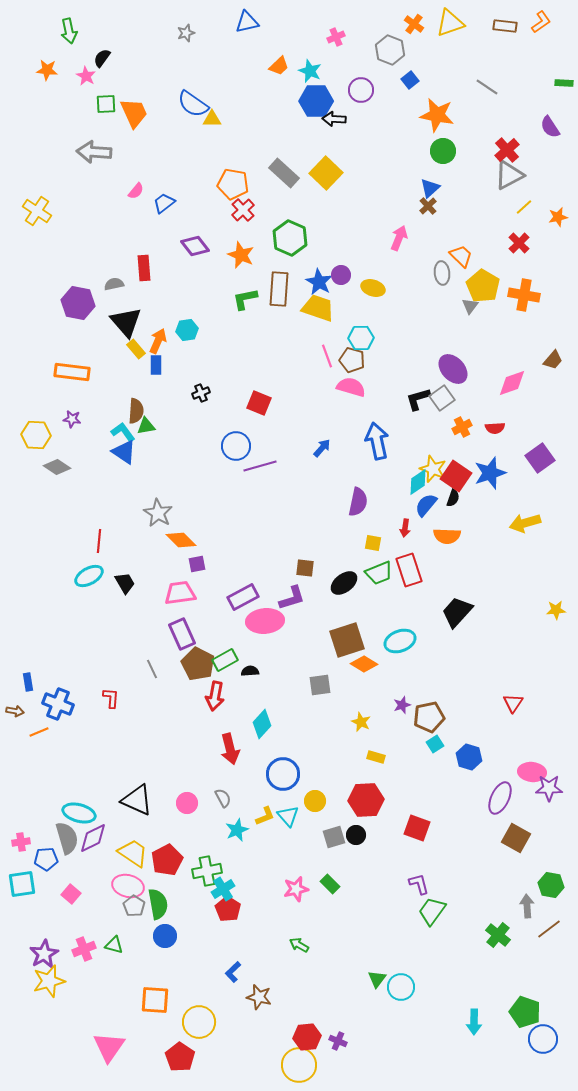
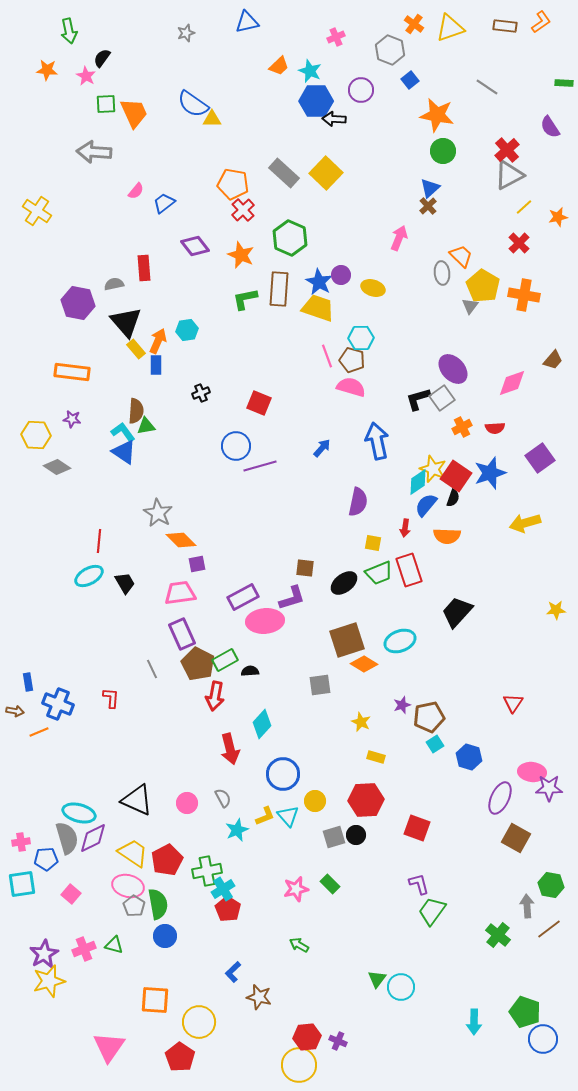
yellow triangle at (450, 23): moved 5 px down
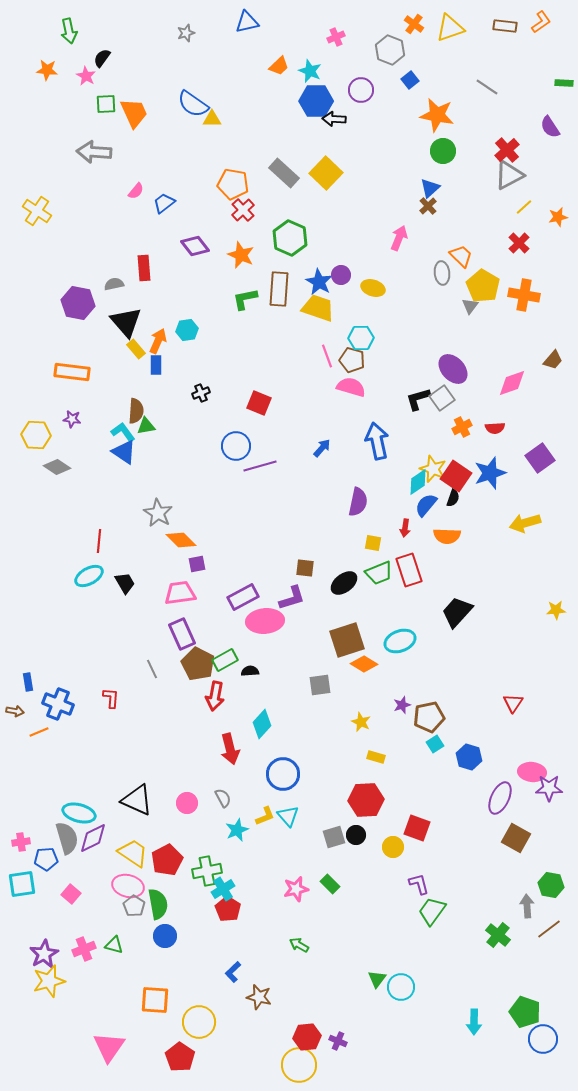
yellow circle at (315, 801): moved 78 px right, 46 px down
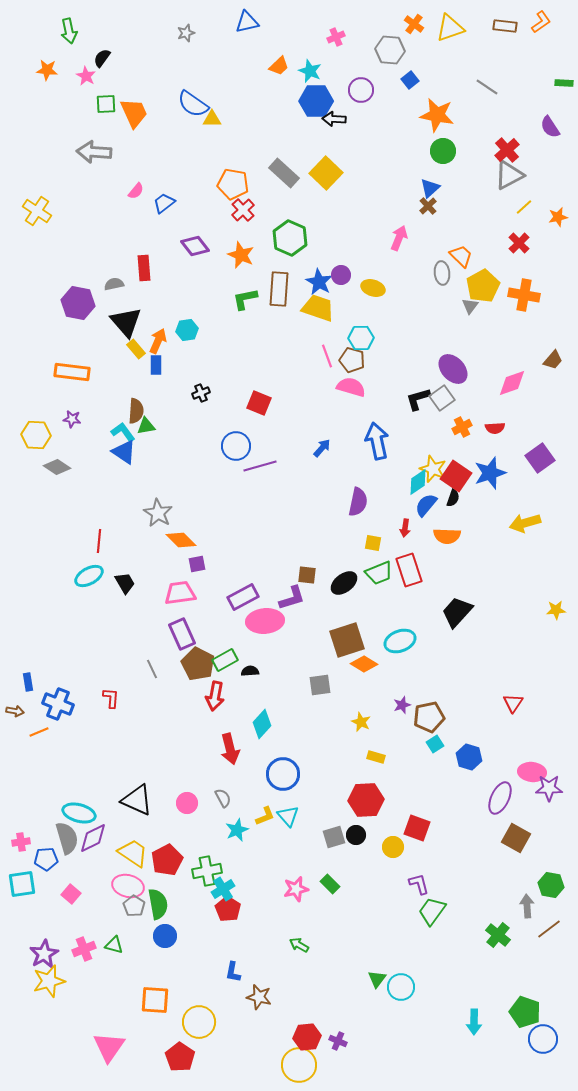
gray hexagon at (390, 50): rotated 16 degrees counterclockwise
yellow pentagon at (483, 286): rotated 12 degrees clockwise
brown square at (305, 568): moved 2 px right, 7 px down
blue L-shape at (233, 972): rotated 35 degrees counterclockwise
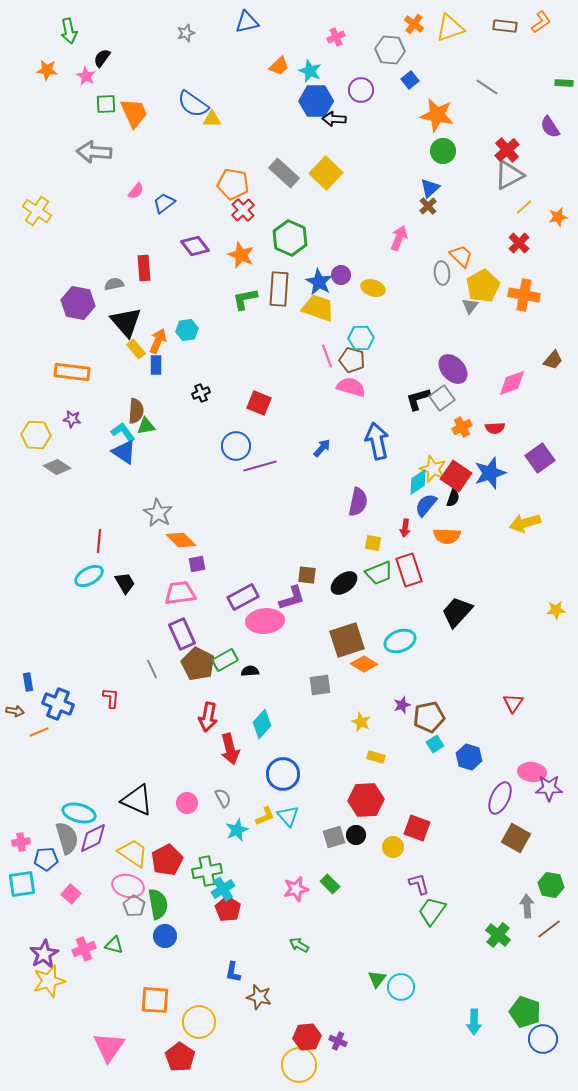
red arrow at (215, 696): moved 7 px left, 21 px down
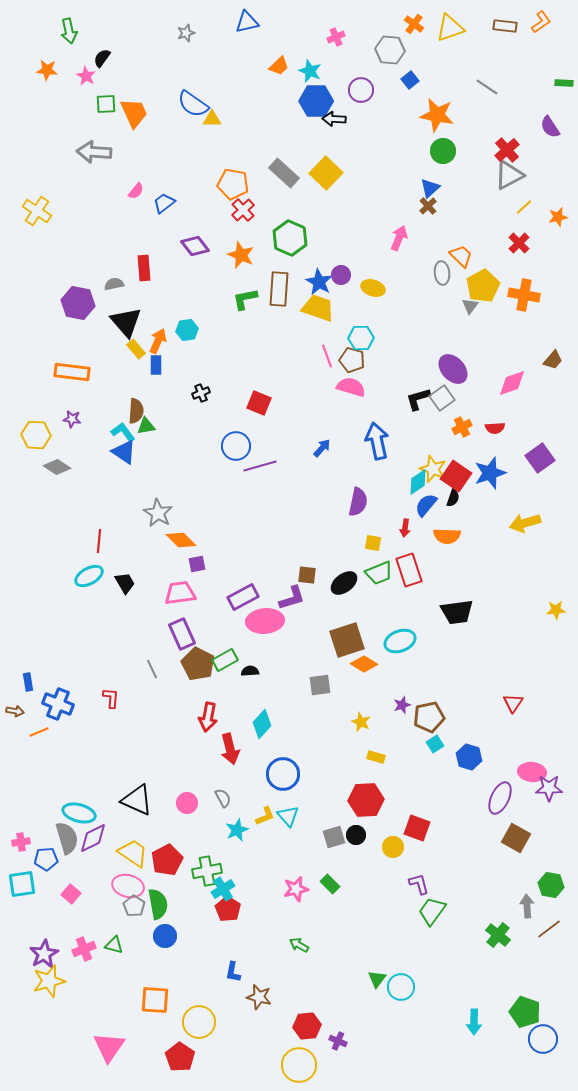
black trapezoid at (457, 612): rotated 140 degrees counterclockwise
red hexagon at (307, 1037): moved 11 px up
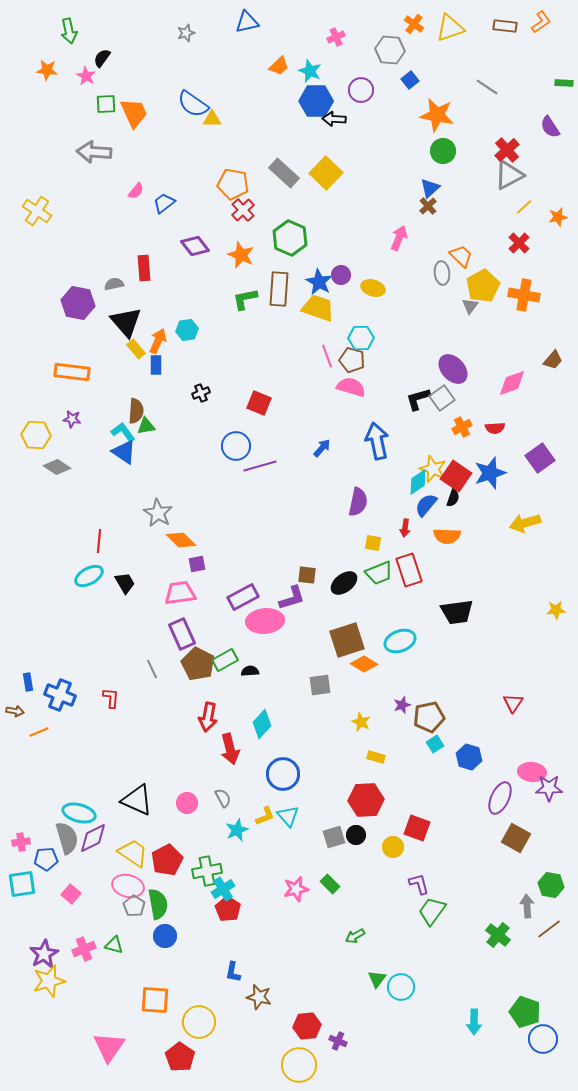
blue cross at (58, 704): moved 2 px right, 9 px up
green arrow at (299, 945): moved 56 px right, 9 px up; rotated 60 degrees counterclockwise
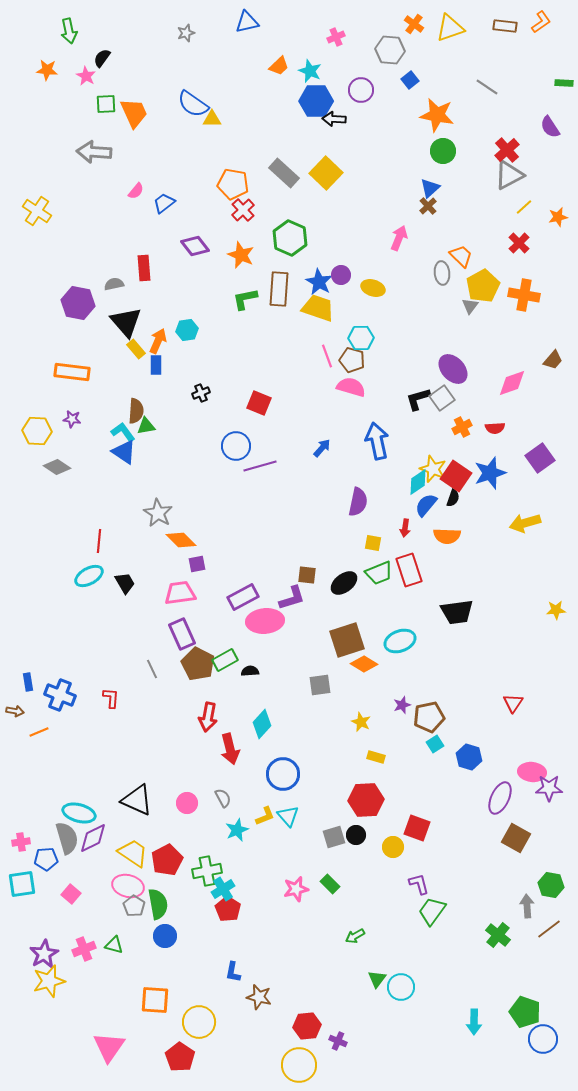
yellow hexagon at (36, 435): moved 1 px right, 4 px up
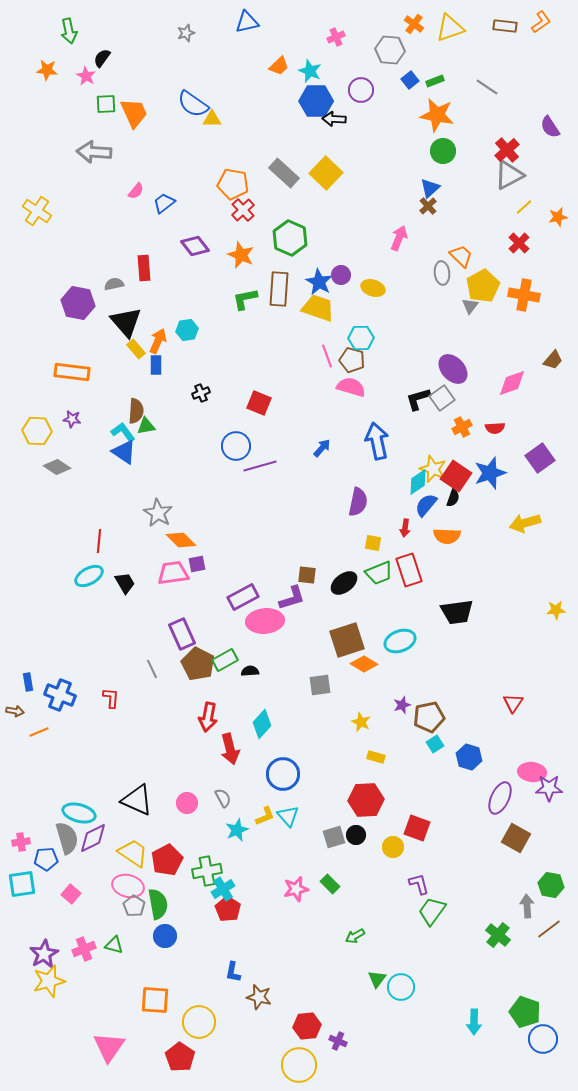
green rectangle at (564, 83): moved 129 px left, 2 px up; rotated 24 degrees counterclockwise
pink trapezoid at (180, 593): moved 7 px left, 20 px up
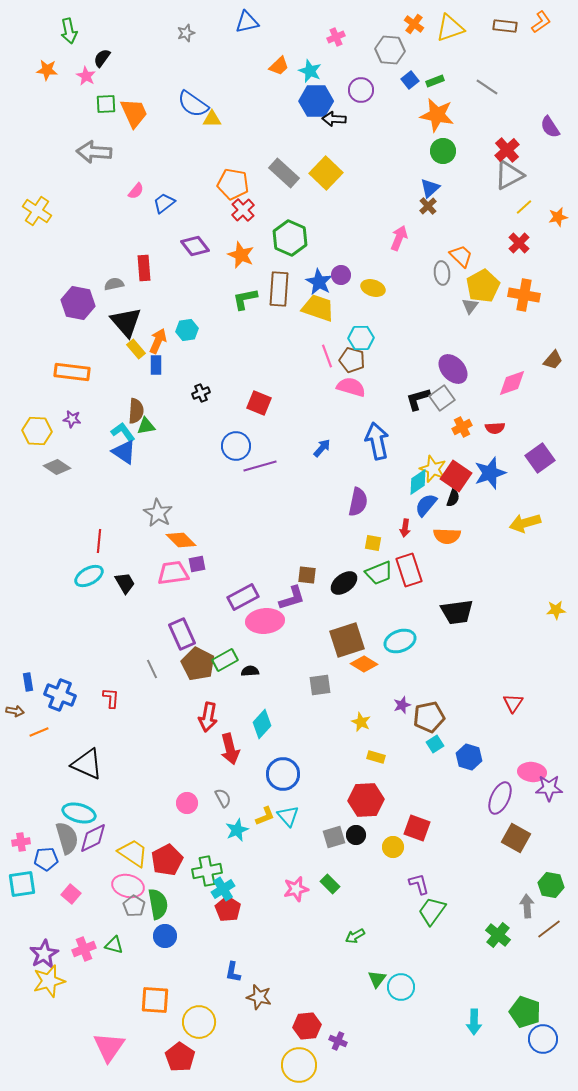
black triangle at (137, 800): moved 50 px left, 36 px up
